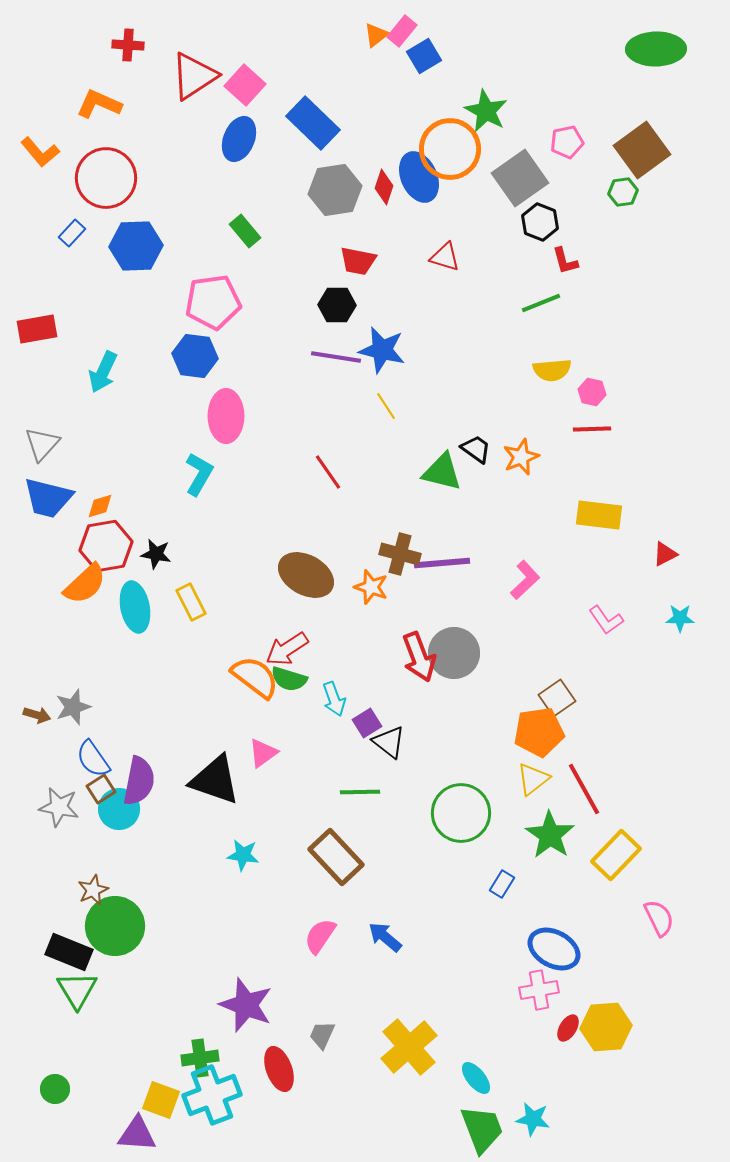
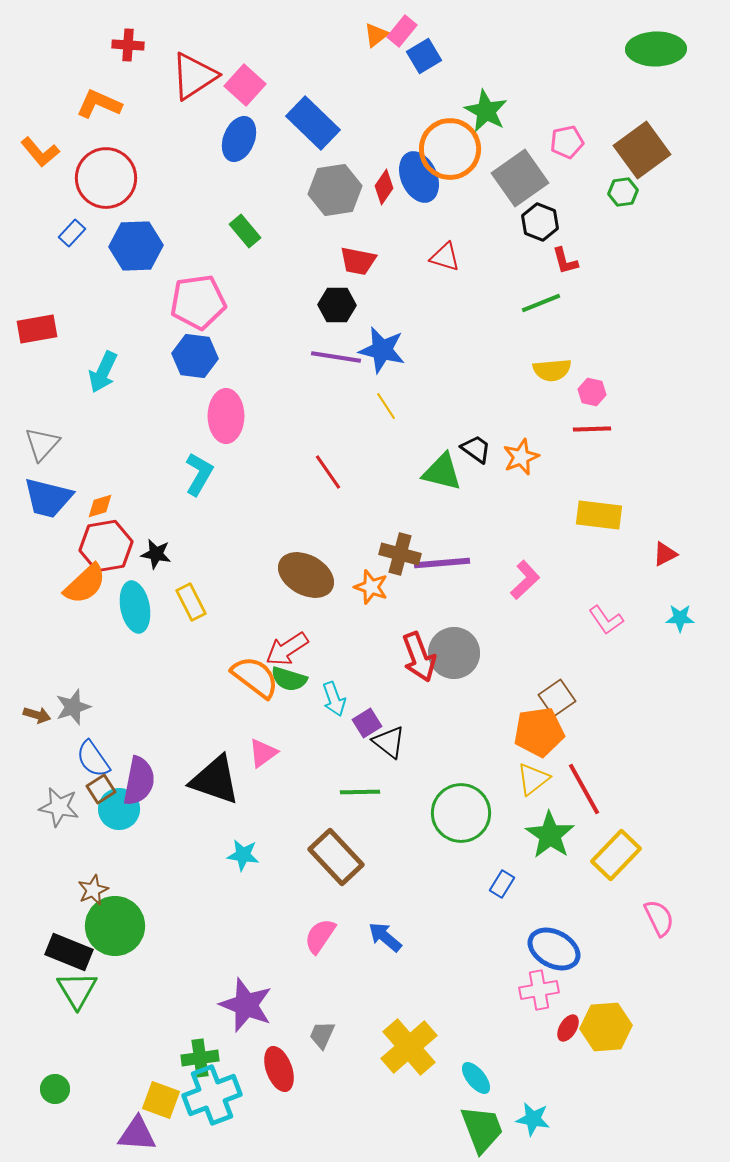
red diamond at (384, 187): rotated 16 degrees clockwise
pink pentagon at (213, 302): moved 15 px left
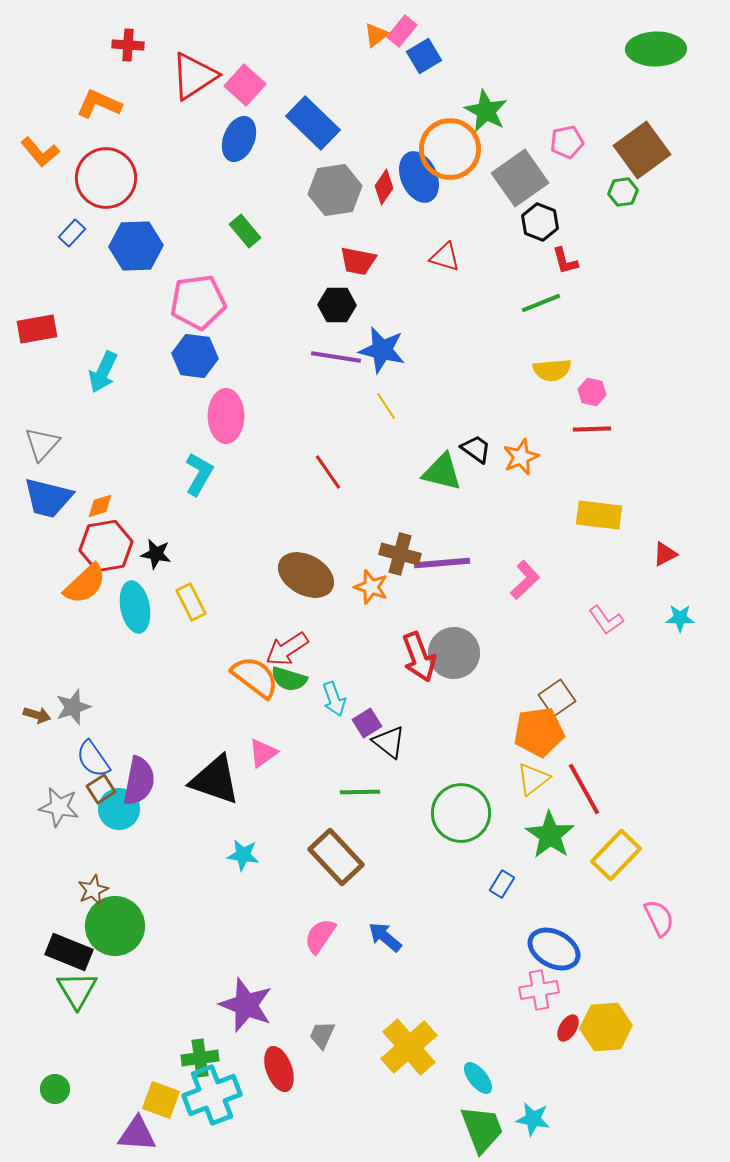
cyan ellipse at (476, 1078): moved 2 px right
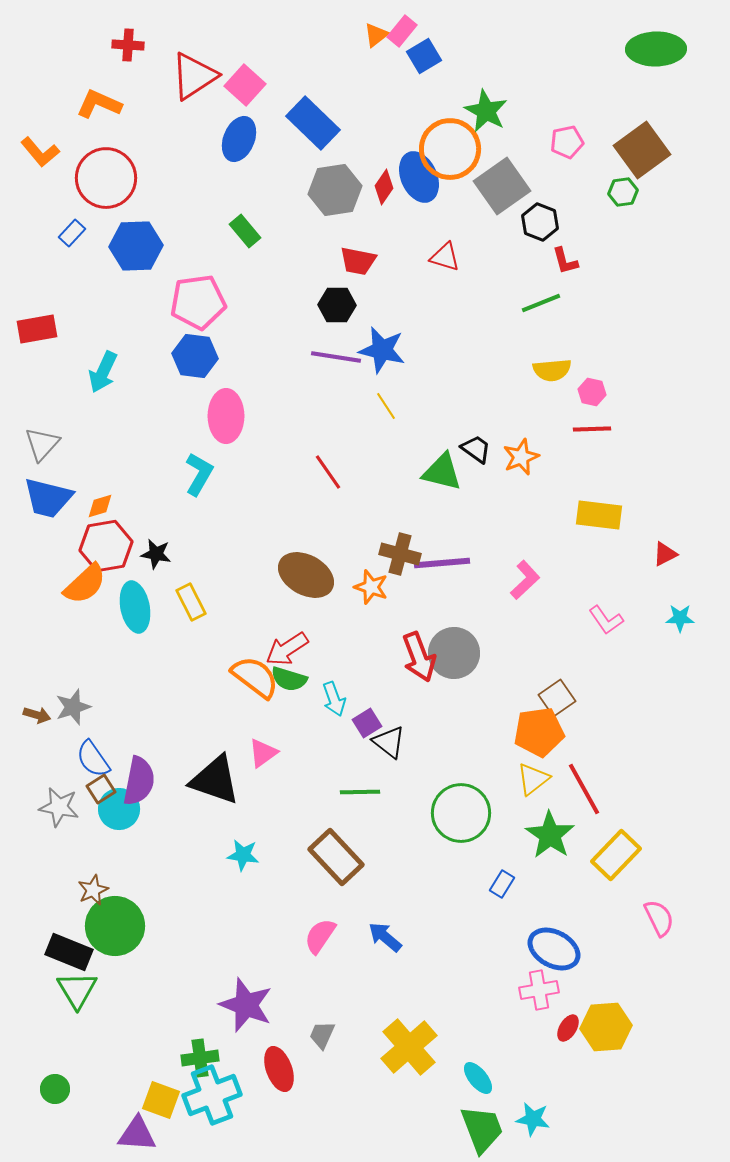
gray square at (520, 178): moved 18 px left, 8 px down
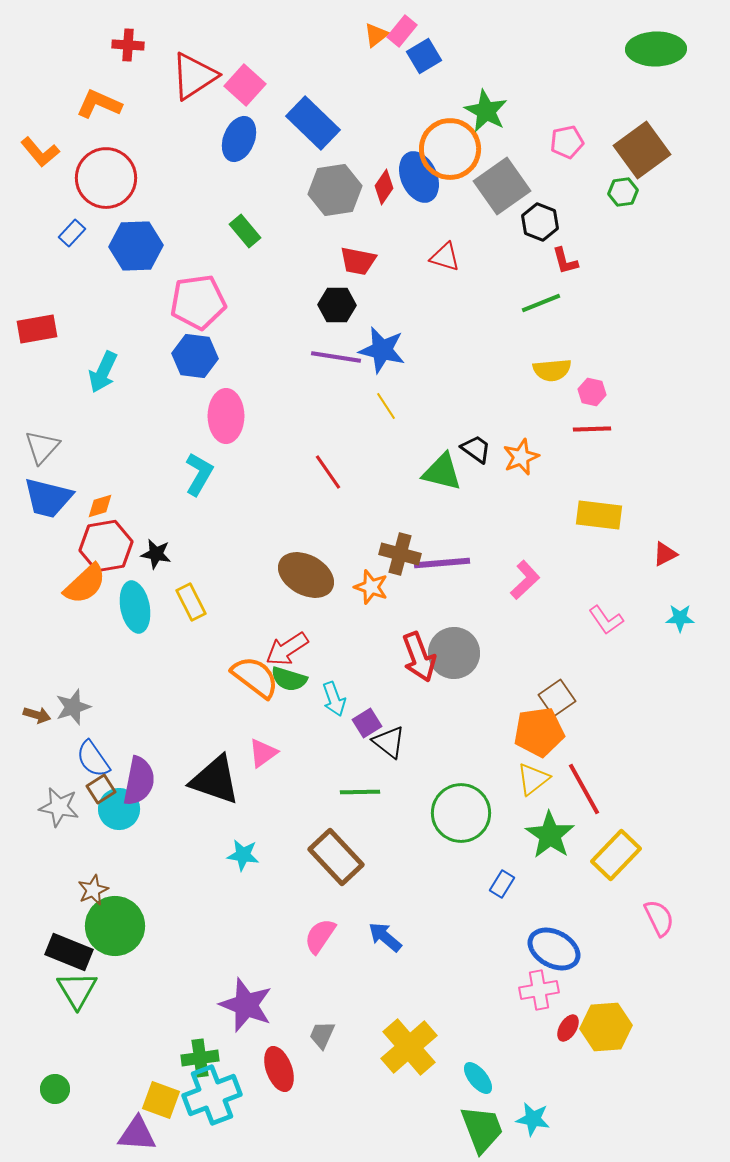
gray triangle at (42, 444): moved 3 px down
